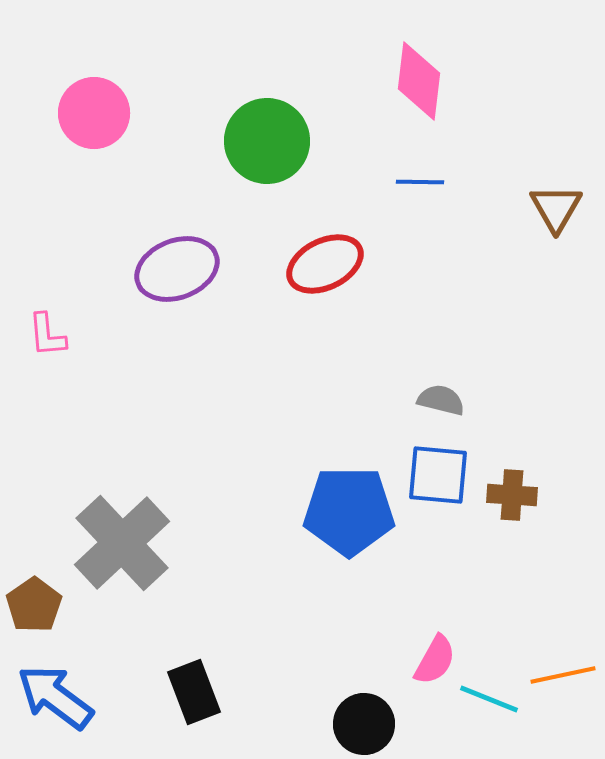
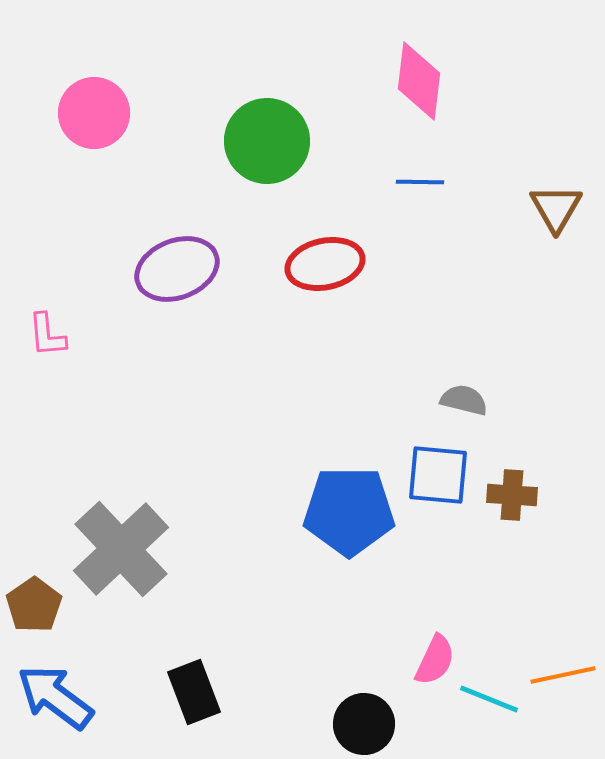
red ellipse: rotated 14 degrees clockwise
gray semicircle: moved 23 px right
gray cross: moved 1 px left, 6 px down
pink semicircle: rotated 4 degrees counterclockwise
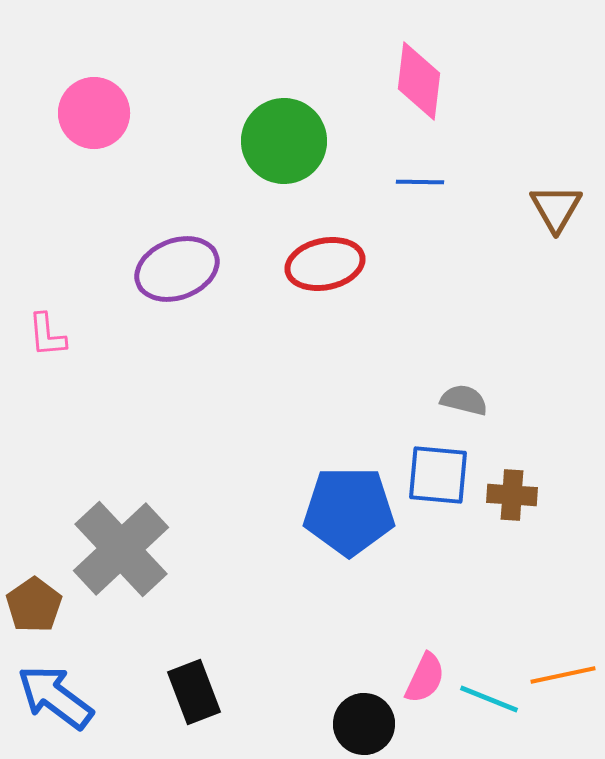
green circle: moved 17 px right
pink semicircle: moved 10 px left, 18 px down
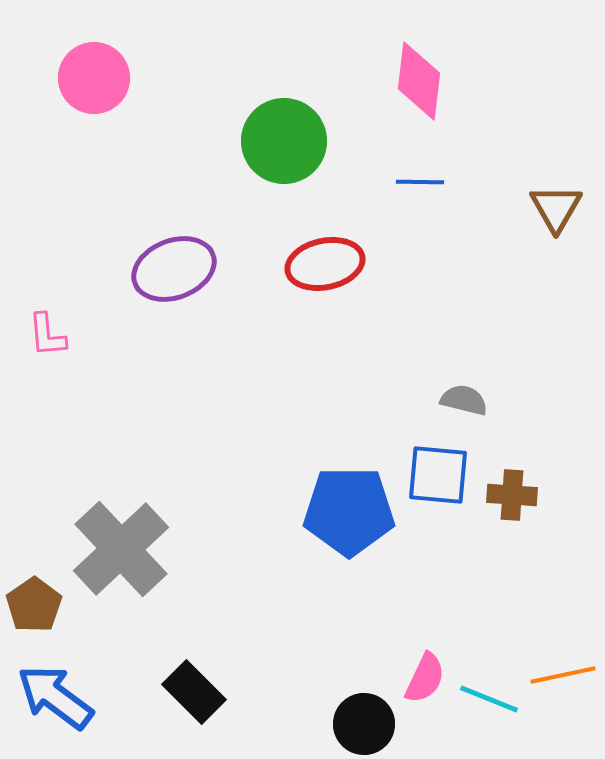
pink circle: moved 35 px up
purple ellipse: moved 3 px left
black rectangle: rotated 24 degrees counterclockwise
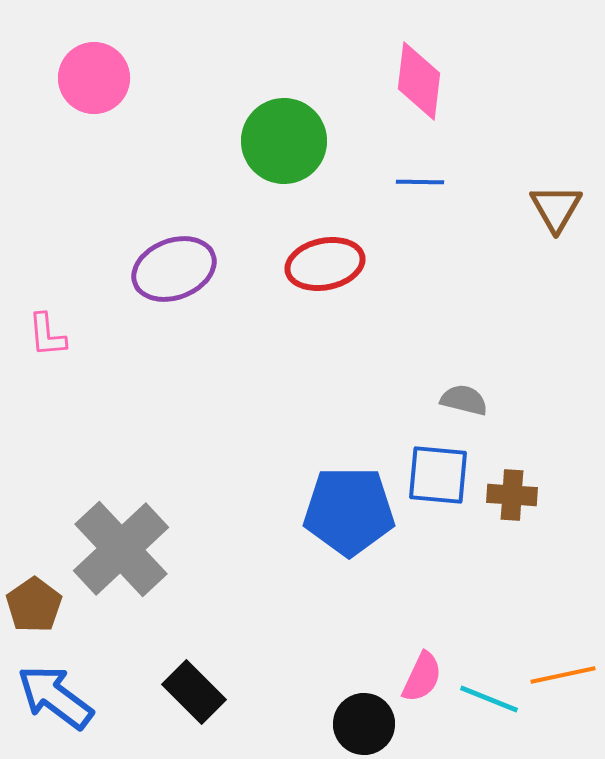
pink semicircle: moved 3 px left, 1 px up
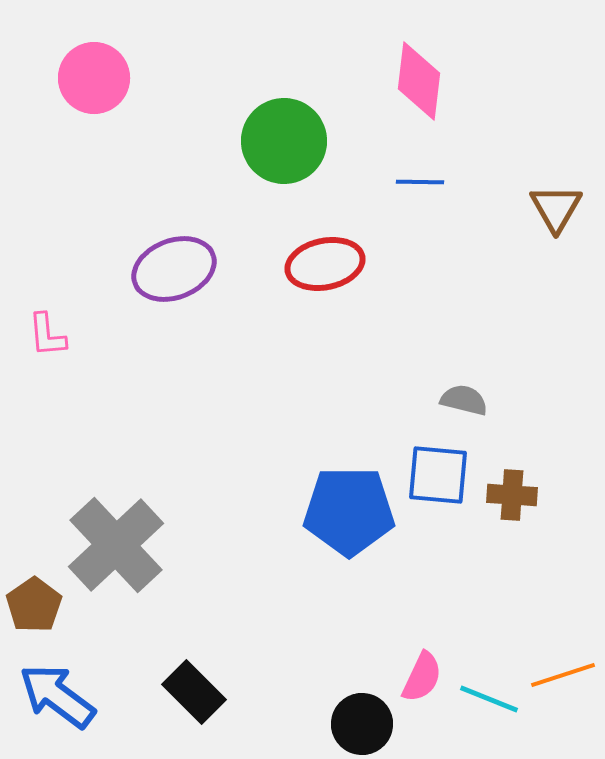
gray cross: moved 5 px left, 4 px up
orange line: rotated 6 degrees counterclockwise
blue arrow: moved 2 px right, 1 px up
black circle: moved 2 px left
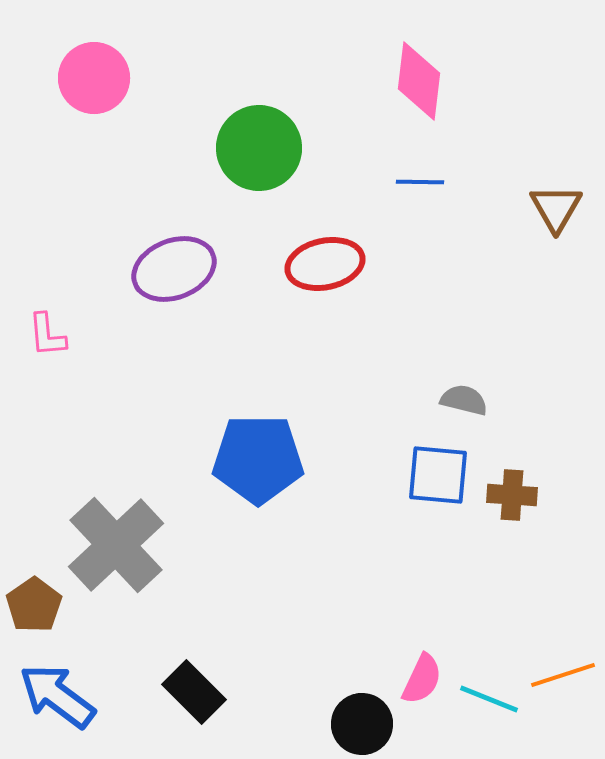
green circle: moved 25 px left, 7 px down
blue pentagon: moved 91 px left, 52 px up
pink semicircle: moved 2 px down
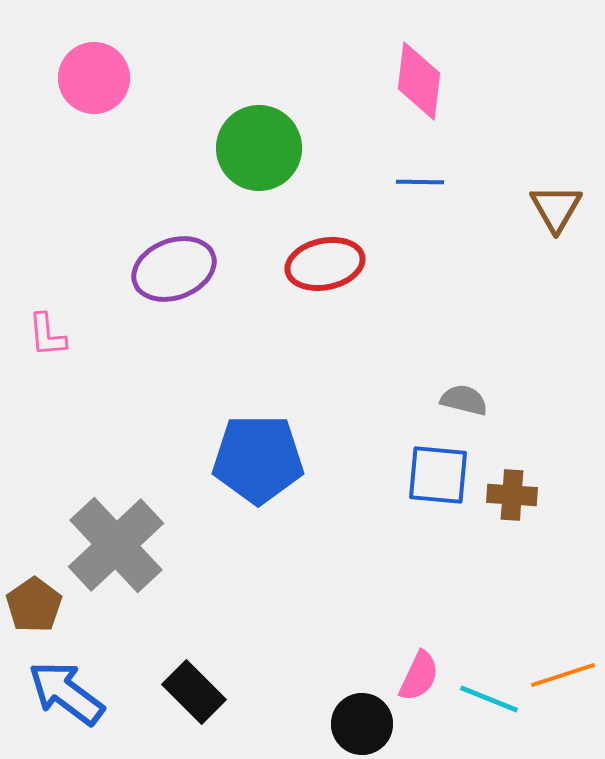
pink semicircle: moved 3 px left, 3 px up
blue arrow: moved 9 px right, 3 px up
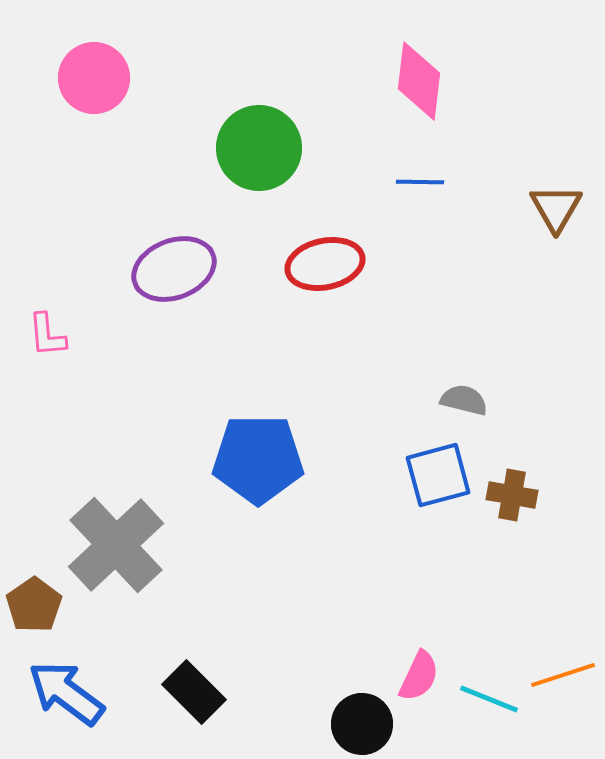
blue square: rotated 20 degrees counterclockwise
brown cross: rotated 6 degrees clockwise
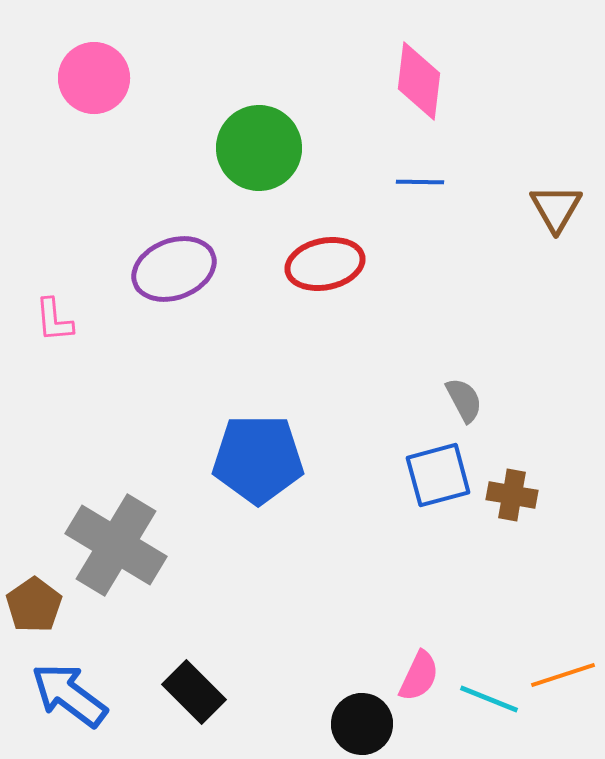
pink L-shape: moved 7 px right, 15 px up
gray semicircle: rotated 48 degrees clockwise
gray cross: rotated 16 degrees counterclockwise
blue arrow: moved 3 px right, 2 px down
